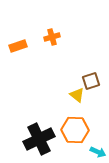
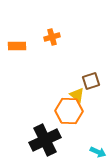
orange rectangle: moved 1 px left; rotated 18 degrees clockwise
orange hexagon: moved 6 px left, 19 px up
black cross: moved 6 px right, 1 px down
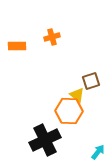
cyan arrow: rotated 77 degrees counterclockwise
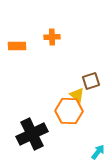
orange cross: rotated 14 degrees clockwise
black cross: moved 13 px left, 6 px up
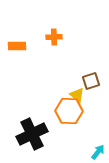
orange cross: moved 2 px right
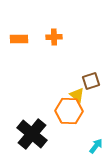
orange rectangle: moved 2 px right, 7 px up
black cross: rotated 24 degrees counterclockwise
cyan arrow: moved 2 px left, 6 px up
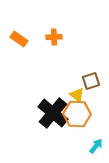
orange rectangle: rotated 36 degrees clockwise
orange hexagon: moved 8 px right, 3 px down
black cross: moved 21 px right, 21 px up
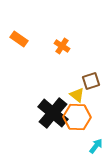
orange cross: moved 8 px right, 9 px down; rotated 35 degrees clockwise
orange hexagon: moved 3 px down
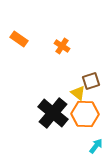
yellow triangle: moved 1 px right, 2 px up
orange hexagon: moved 8 px right, 3 px up
